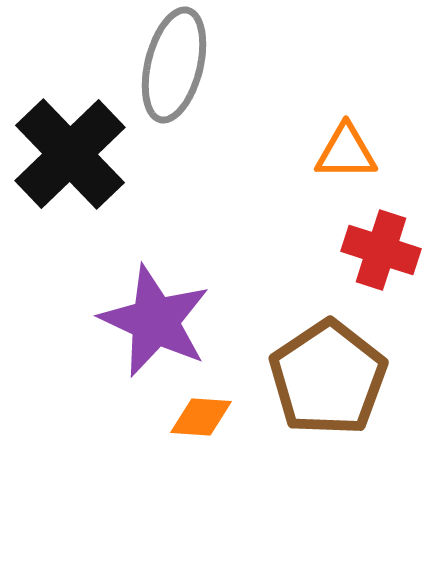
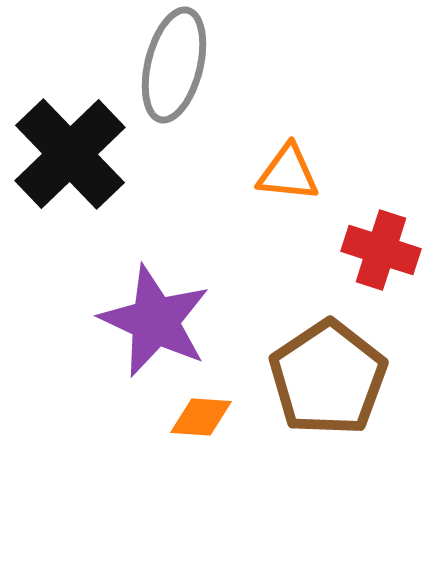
orange triangle: moved 58 px left, 21 px down; rotated 6 degrees clockwise
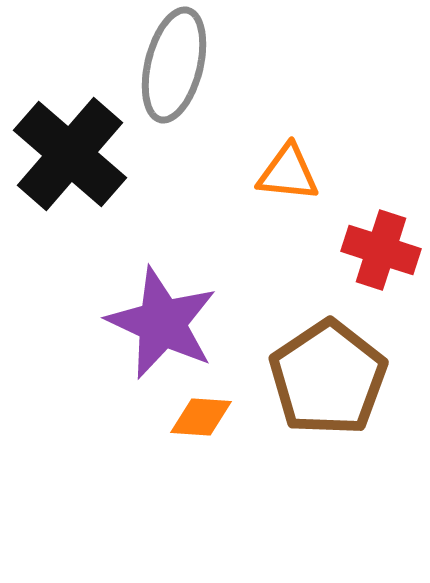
black cross: rotated 5 degrees counterclockwise
purple star: moved 7 px right, 2 px down
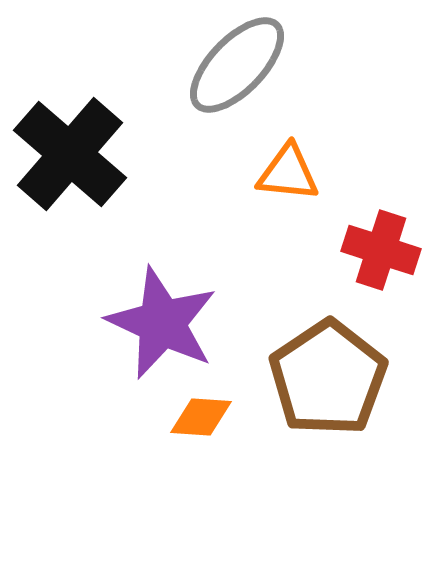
gray ellipse: moved 63 px right; rotated 30 degrees clockwise
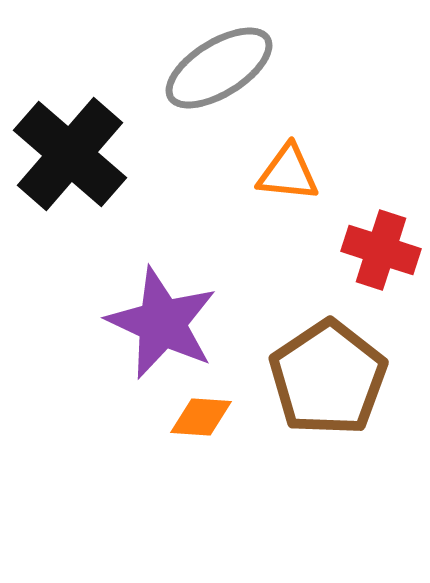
gray ellipse: moved 18 px left, 3 px down; rotated 14 degrees clockwise
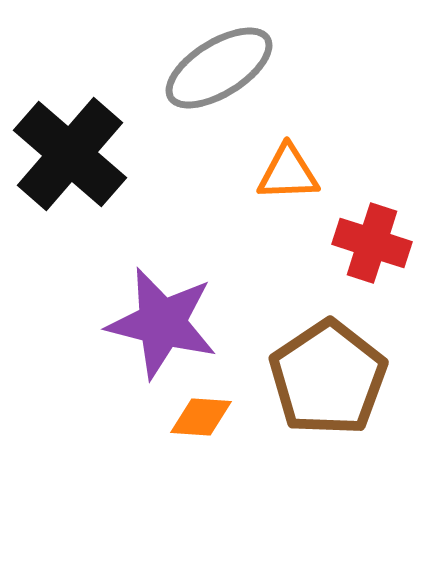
orange triangle: rotated 8 degrees counterclockwise
red cross: moved 9 px left, 7 px up
purple star: rotated 11 degrees counterclockwise
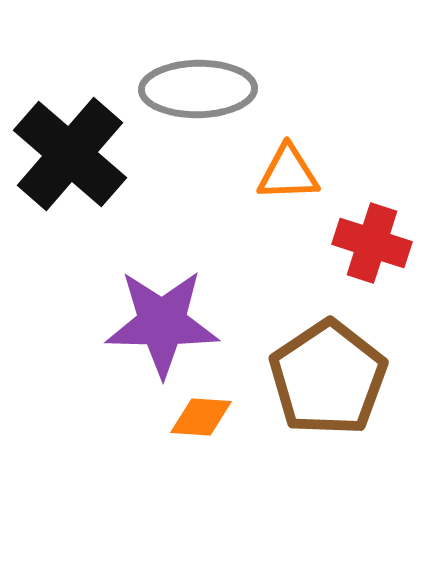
gray ellipse: moved 21 px left, 21 px down; rotated 31 degrees clockwise
purple star: rotated 13 degrees counterclockwise
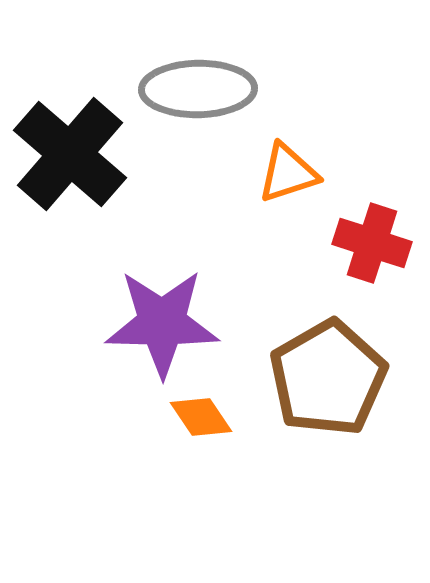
orange triangle: rotated 16 degrees counterclockwise
brown pentagon: rotated 4 degrees clockwise
orange diamond: rotated 52 degrees clockwise
